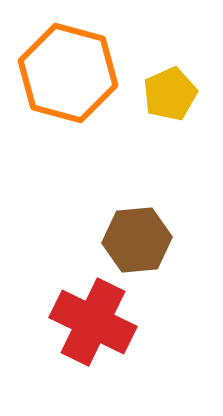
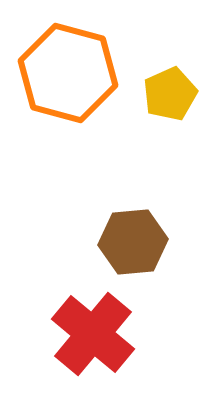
brown hexagon: moved 4 px left, 2 px down
red cross: moved 12 px down; rotated 14 degrees clockwise
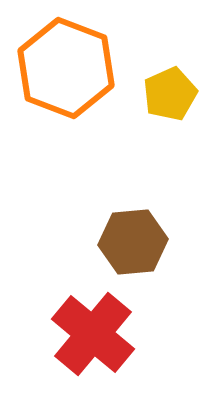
orange hexagon: moved 2 px left, 5 px up; rotated 6 degrees clockwise
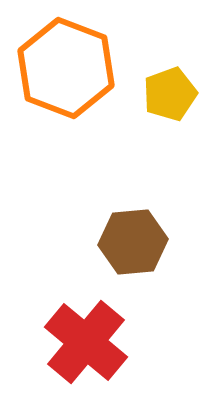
yellow pentagon: rotated 4 degrees clockwise
red cross: moved 7 px left, 8 px down
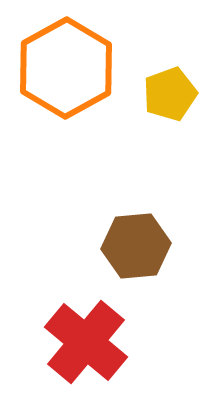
orange hexagon: rotated 10 degrees clockwise
brown hexagon: moved 3 px right, 4 px down
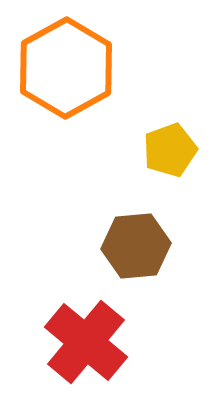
yellow pentagon: moved 56 px down
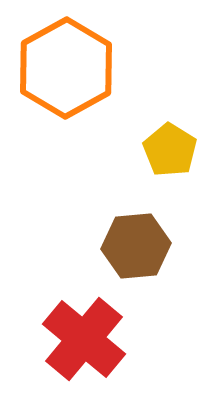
yellow pentagon: rotated 20 degrees counterclockwise
red cross: moved 2 px left, 3 px up
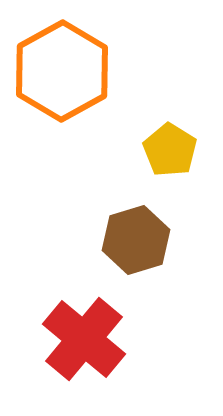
orange hexagon: moved 4 px left, 3 px down
brown hexagon: moved 6 px up; rotated 12 degrees counterclockwise
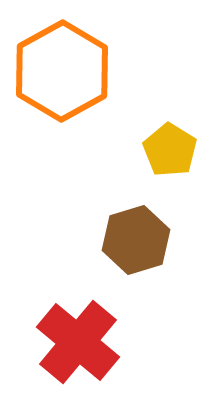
red cross: moved 6 px left, 3 px down
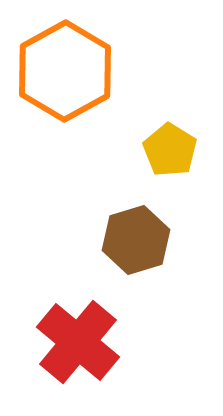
orange hexagon: moved 3 px right
